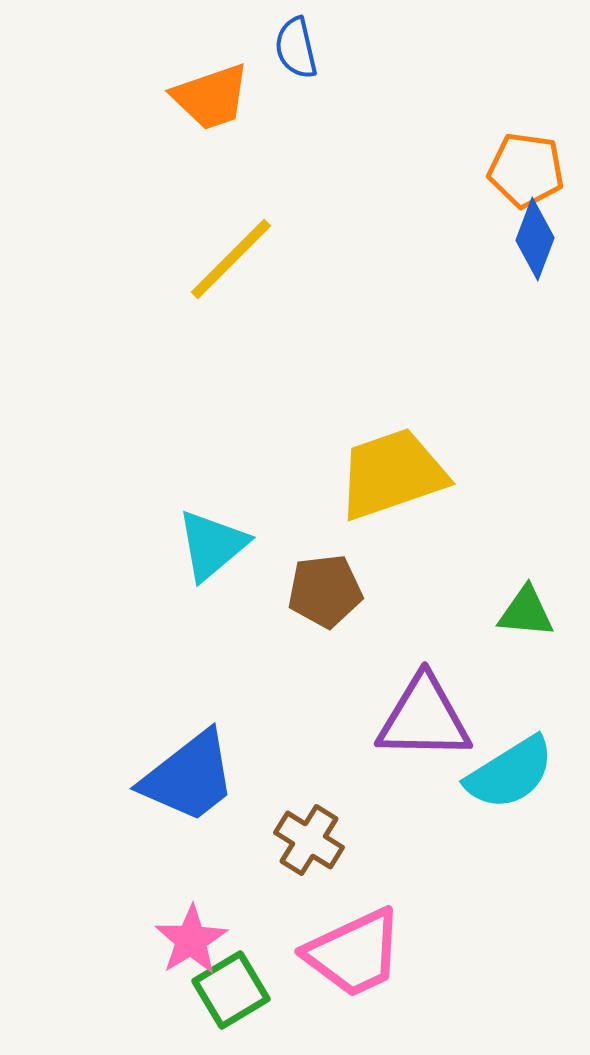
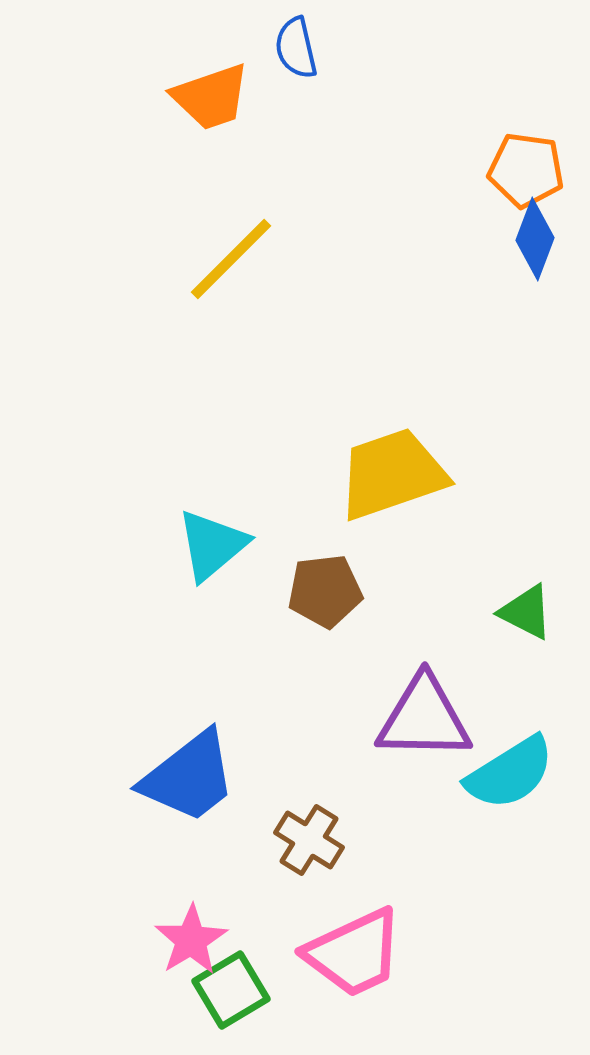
green triangle: rotated 22 degrees clockwise
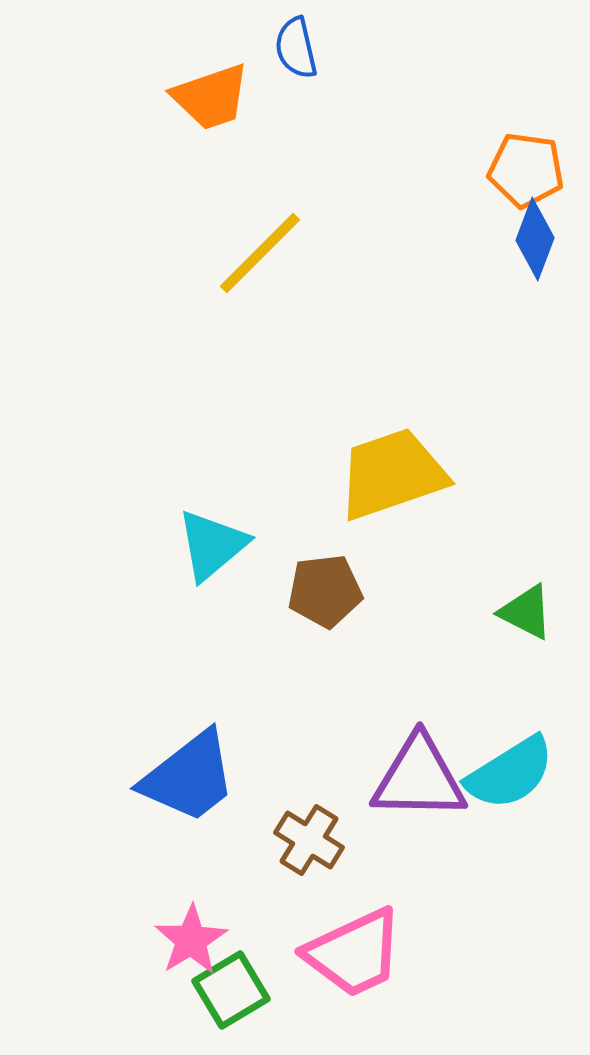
yellow line: moved 29 px right, 6 px up
purple triangle: moved 5 px left, 60 px down
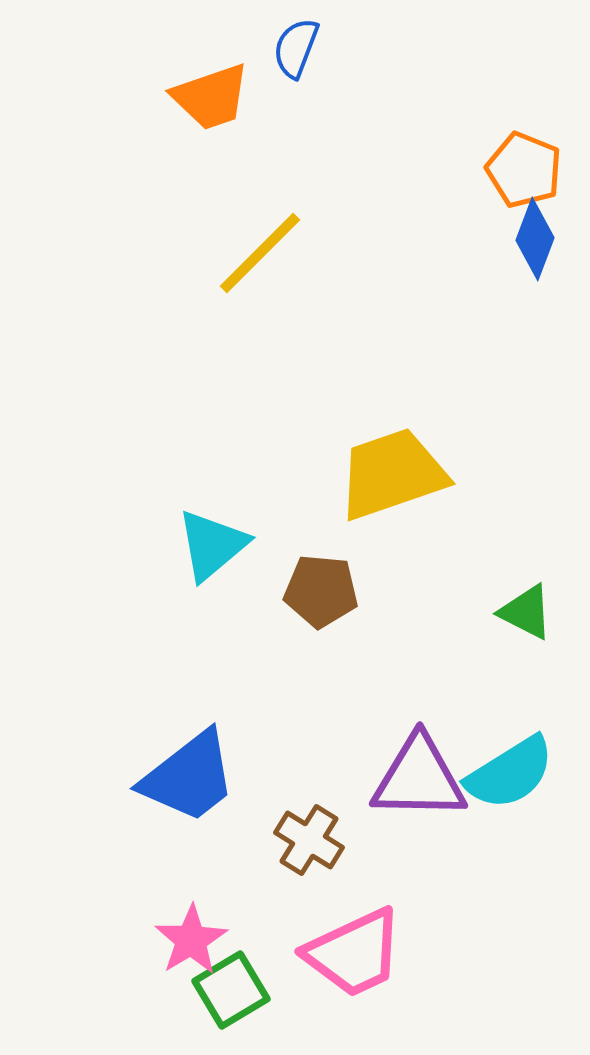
blue semicircle: rotated 34 degrees clockwise
orange pentagon: moved 2 px left; rotated 14 degrees clockwise
brown pentagon: moved 4 px left; rotated 12 degrees clockwise
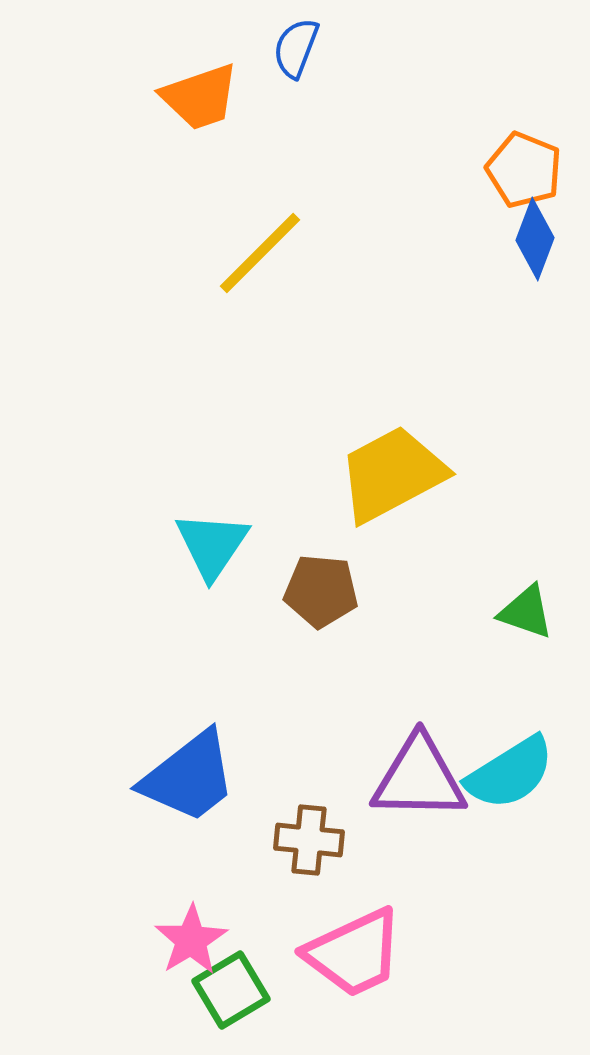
orange trapezoid: moved 11 px left
yellow trapezoid: rotated 9 degrees counterclockwise
cyan triangle: rotated 16 degrees counterclockwise
green triangle: rotated 8 degrees counterclockwise
brown cross: rotated 26 degrees counterclockwise
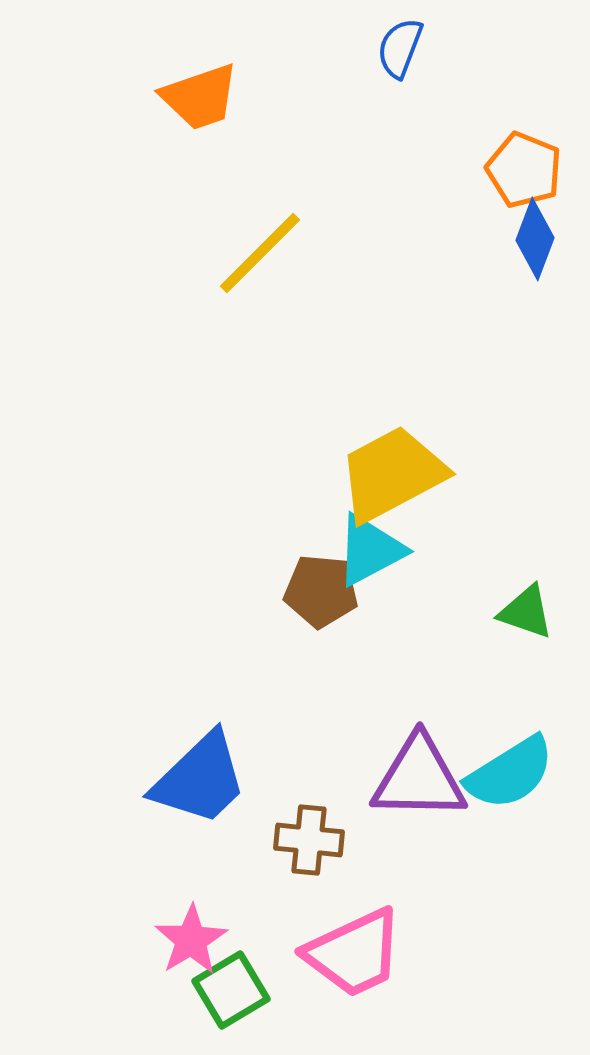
blue semicircle: moved 104 px right
cyan triangle: moved 158 px right, 5 px down; rotated 28 degrees clockwise
blue trapezoid: moved 11 px right, 2 px down; rotated 6 degrees counterclockwise
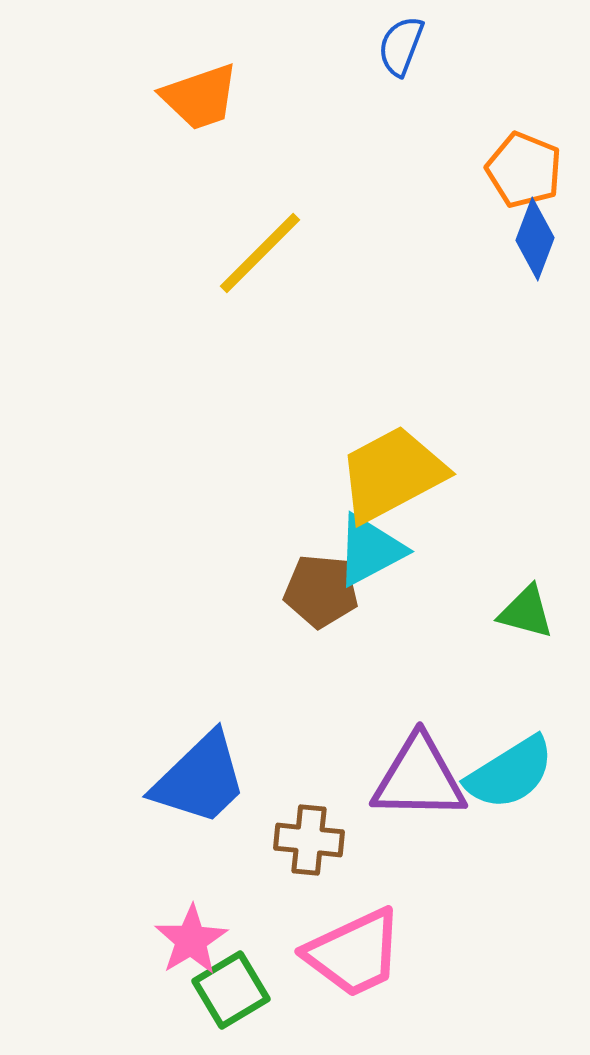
blue semicircle: moved 1 px right, 2 px up
green triangle: rotated 4 degrees counterclockwise
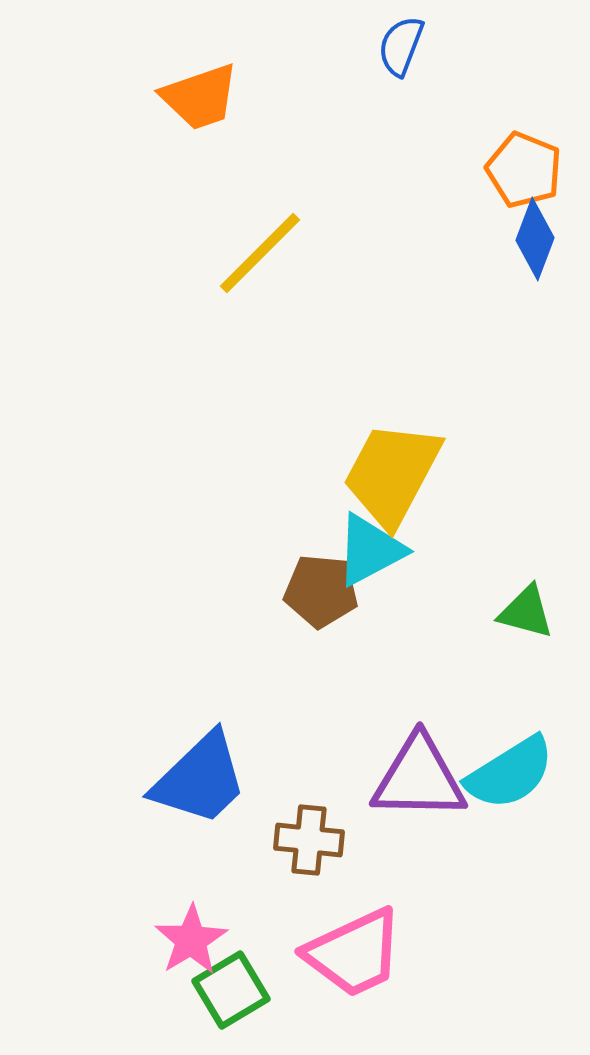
yellow trapezoid: rotated 34 degrees counterclockwise
